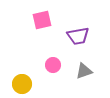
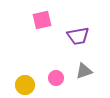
pink circle: moved 3 px right, 13 px down
yellow circle: moved 3 px right, 1 px down
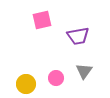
gray triangle: rotated 36 degrees counterclockwise
yellow circle: moved 1 px right, 1 px up
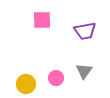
pink square: rotated 12 degrees clockwise
purple trapezoid: moved 7 px right, 5 px up
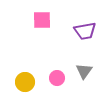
pink circle: moved 1 px right
yellow circle: moved 1 px left, 2 px up
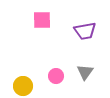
gray triangle: moved 1 px right, 1 px down
pink circle: moved 1 px left, 2 px up
yellow circle: moved 2 px left, 4 px down
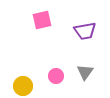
pink square: rotated 12 degrees counterclockwise
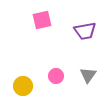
gray triangle: moved 3 px right, 3 px down
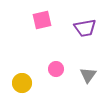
purple trapezoid: moved 3 px up
pink circle: moved 7 px up
yellow circle: moved 1 px left, 3 px up
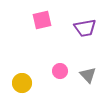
pink circle: moved 4 px right, 2 px down
gray triangle: rotated 18 degrees counterclockwise
